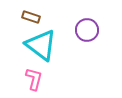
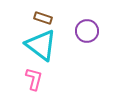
brown rectangle: moved 12 px right, 1 px down
purple circle: moved 1 px down
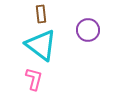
brown rectangle: moved 2 px left, 4 px up; rotated 66 degrees clockwise
purple circle: moved 1 px right, 1 px up
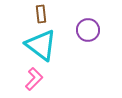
pink L-shape: rotated 30 degrees clockwise
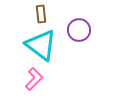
purple circle: moved 9 px left
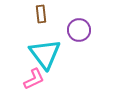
cyan triangle: moved 4 px right, 9 px down; rotated 16 degrees clockwise
pink L-shape: rotated 20 degrees clockwise
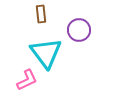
cyan triangle: moved 1 px right, 1 px up
pink L-shape: moved 7 px left, 1 px down
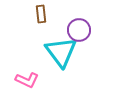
cyan triangle: moved 15 px right, 1 px up
pink L-shape: rotated 50 degrees clockwise
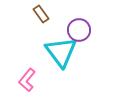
brown rectangle: rotated 30 degrees counterclockwise
pink L-shape: rotated 105 degrees clockwise
